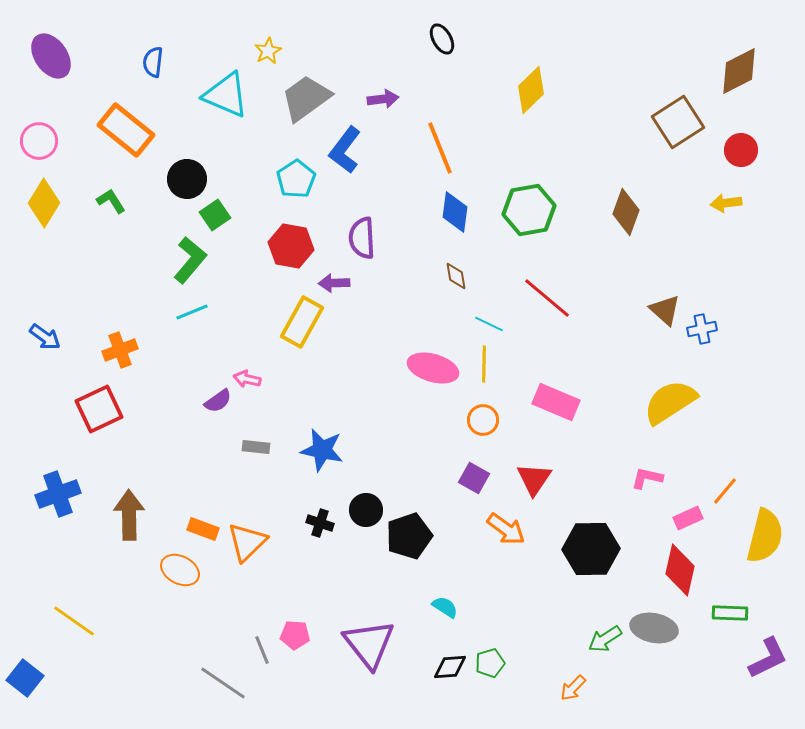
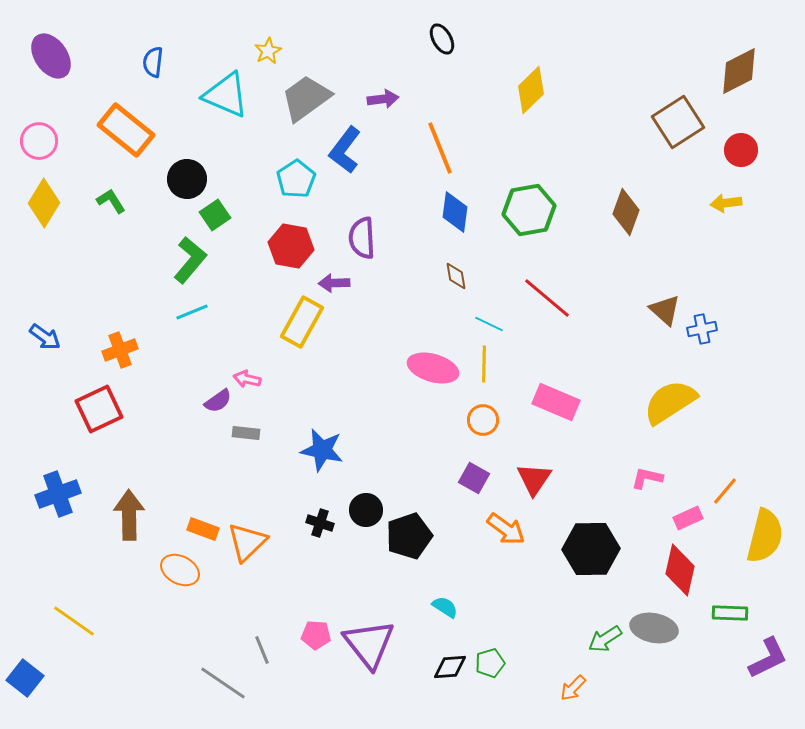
gray rectangle at (256, 447): moved 10 px left, 14 px up
pink pentagon at (295, 635): moved 21 px right
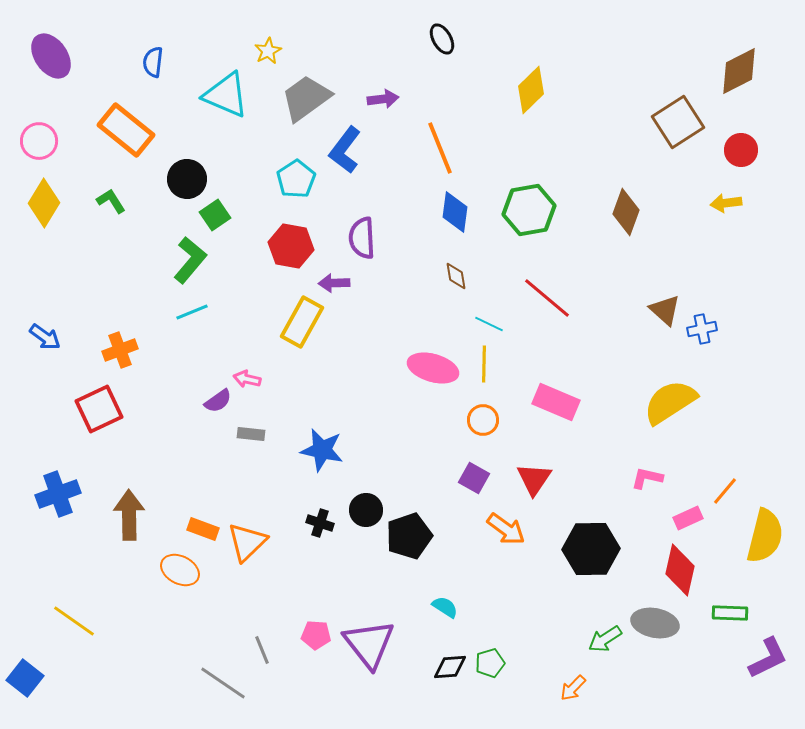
gray rectangle at (246, 433): moved 5 px right, 1 px down
gray ellipse at (654, 628): moved 1 px right, 5 px up
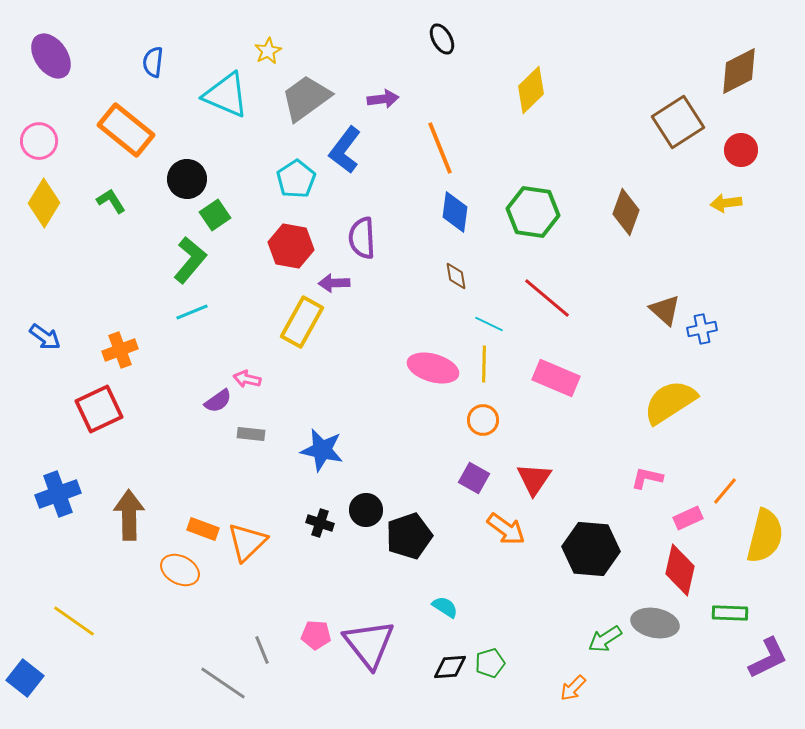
green hexagon at (529, 210): moved 4 px right, 2 px down; rotated 18 degrees clockwise
pink rectangle at (556, 402): moved 24 px up
black hexagon at (591, 549): rotated 6 degrees clockwise
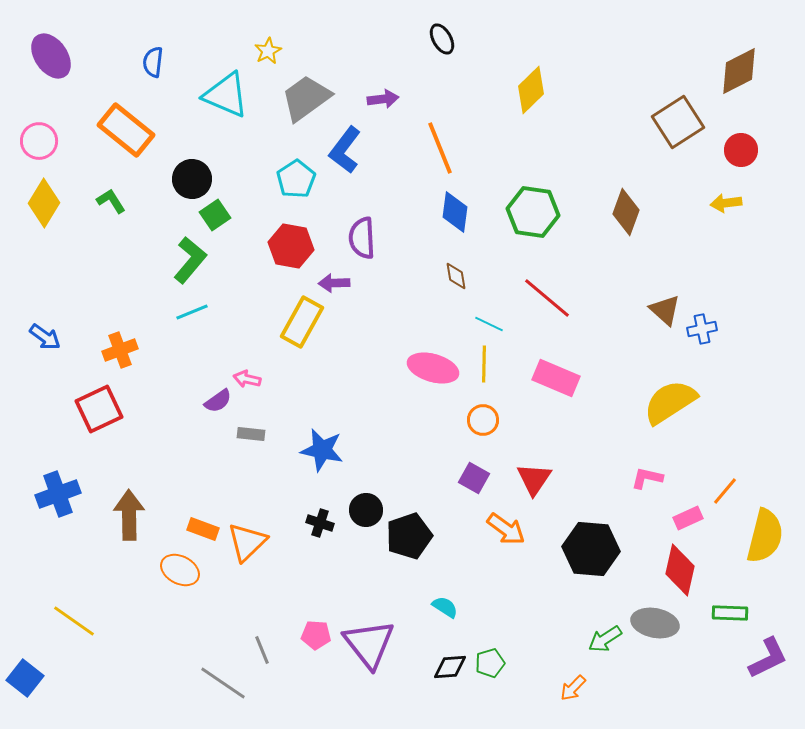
black circle at (187, 179): moved 5 px right
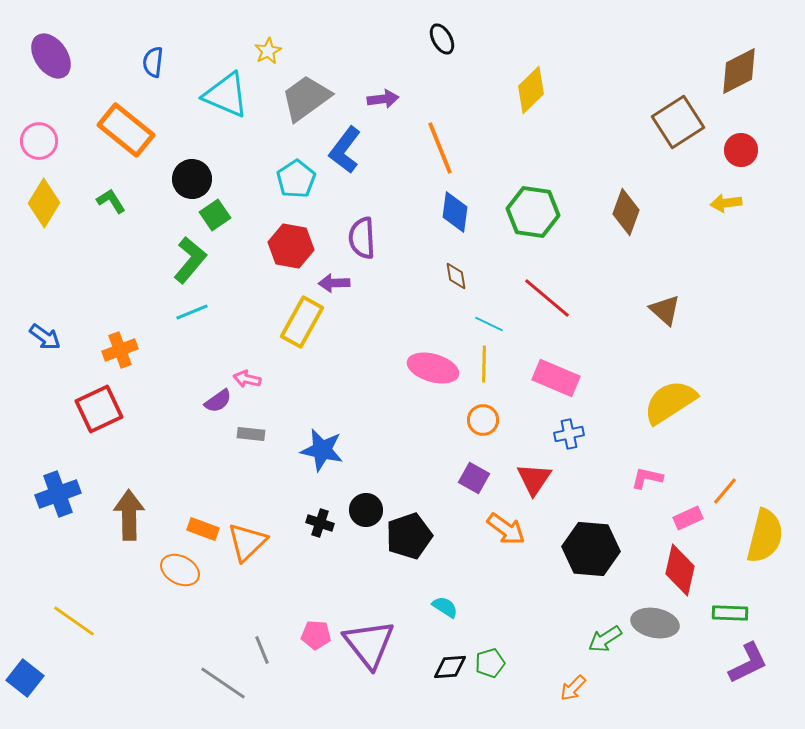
blue cross at (702, 329): moved 133 px left, 105 px down
purple L-shape at (768, 658): moved 20 px left, 5 px down
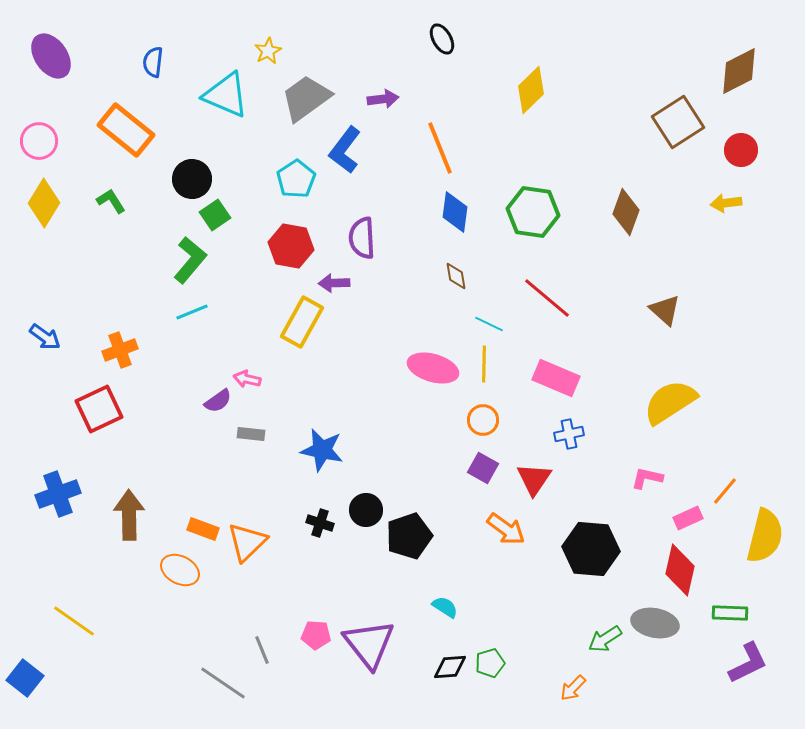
purple square at (474, 478): moved 9 px right, 10 px up
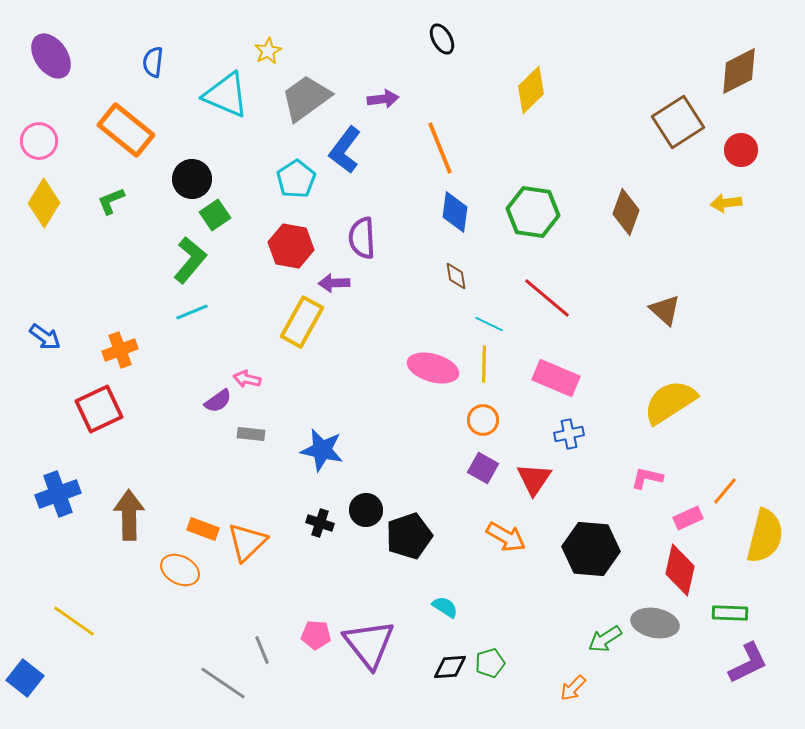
green L-shape at (111, 201): rotated 80 degrees counterclockwise
orange arrow at (506, 529): moved 8 px down; rotated 6 degrees counterclockwise
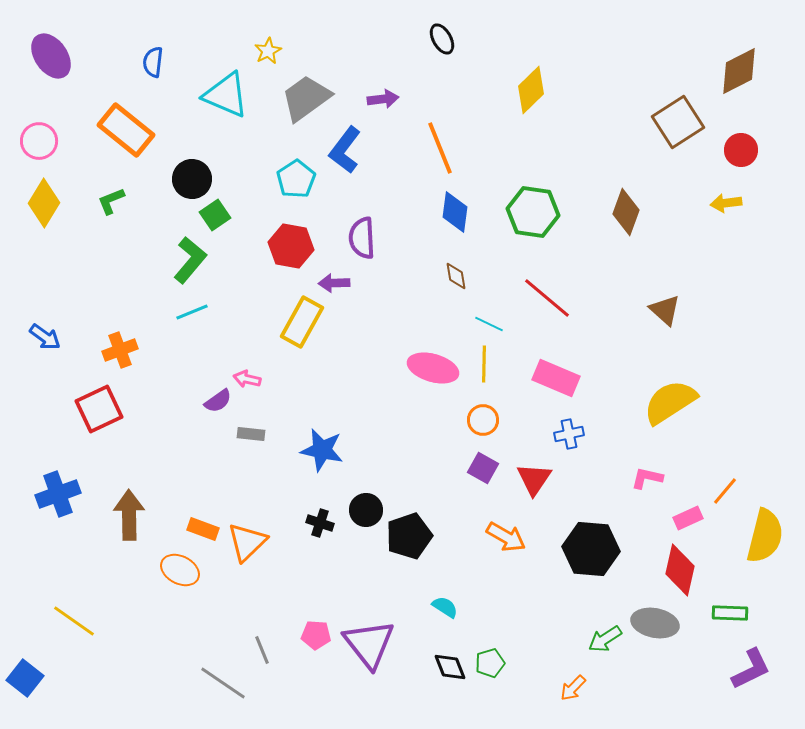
purple L-shape at (748, 663): moved 3 px right, 6 px down
black diamond at (450, 667): rotated 72 degrees clockwise
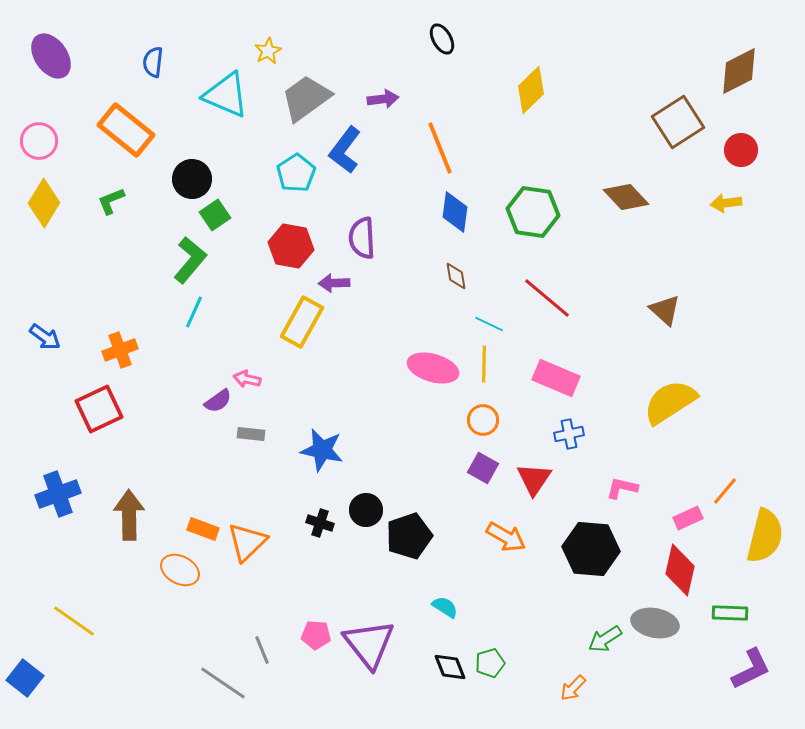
cyan pentagon at (296, 179): moved 6 px up
brown diamond at (626, 212): moved 15 px up; rotated 63 degrees counterclockwise
cyan line at (192, 312): moved 2 px right; rotated 44 degrees counterclockwise
pink L-shape at (647, 478): moved 25 px left, 10 px down
